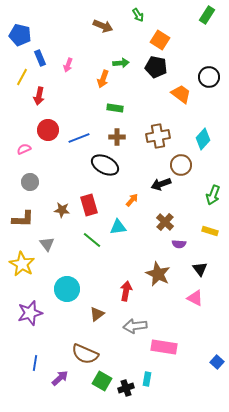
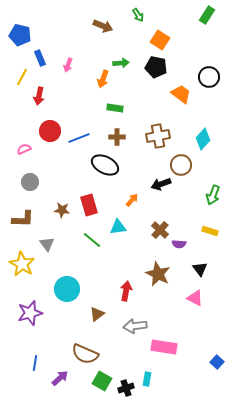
red circle at (48, 130): moved 2 px right, 1 px down
brown cross at (165, 222): moved 5 px left, 8 px down
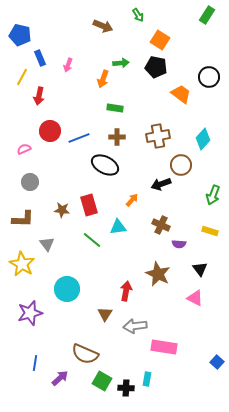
brown cross at (160, 230): moved 1 px right, 5 px up; rotated 18 degrees counterclockwise
brown triangle at (97, 314): moved 8 px right; rotated 21 degrees counterclockwise
black cross at (126, 388): rotated 21 degrees clockwise
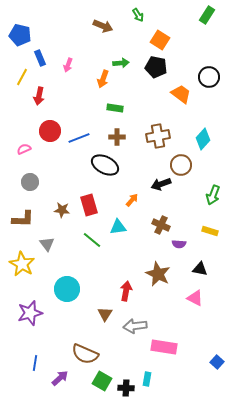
black triangle at (200, 269): rotated 42 degrees counterclockwise
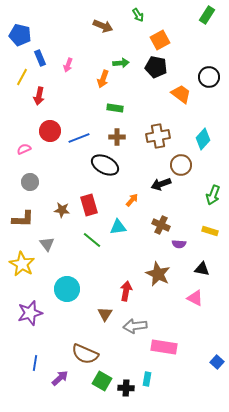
orange square at (160, 40): rotated 30 degrees clockwise
black triangle at (200, 269): moved 2 px right
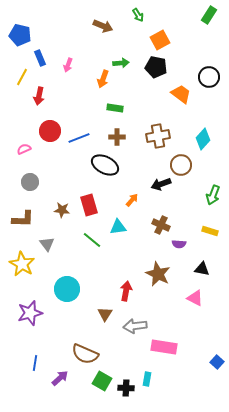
green rectangle at (207, 15): moved 2 px right
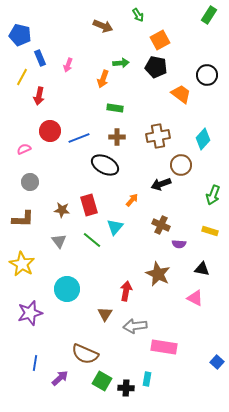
black circle at (209, 77): moved 2 px left, 2 px up
cyan triangle at (118, 227): moved 3 px left; rotated 42 degrees counterclockwise
gray triangle at (47, 244): moved 12 px right, 3 px up
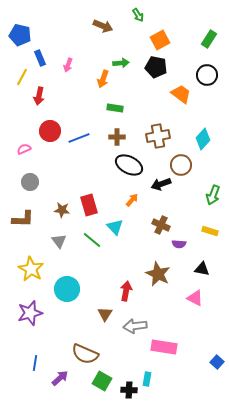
green rectangle at (209, 15): moved 24 px down
black ellipse at (105, 165): moved 24 px right
cyan triangle at (115, 227): rotated 24 degrees counterclockwise
yellow star at (22, 264): moved 9 px right, 5 px down
black cross at (126, 388): moved 3 px right, 2 px down
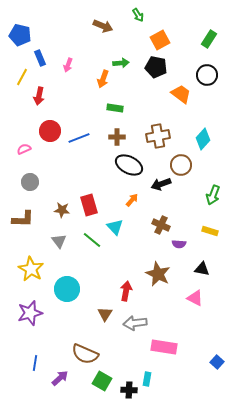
gray arrow at (135, 326): moved 3 px up
